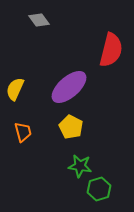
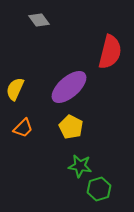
red semicircle: moved 1 px left, 2 px down
orange trapezoid: moved 4 px up; rotated 60 degrees clockwise
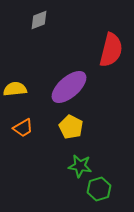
gray diamond: rotated 75 degrees counterclockwise
red semicircle: moved 1 px right, 2 px up
yellow semicircle: rotated 60 degrees clockwise
orange trapezoid: rotated 15 degrees clockwise
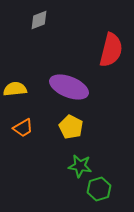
purple ellipse: rotated 63 degrees clockwise
